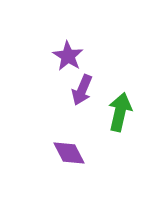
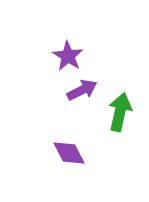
purple arrow: rotated 140 degrees counterclockwise
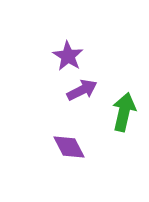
green arrow: moved 4 px right
purple diamond: moved 6 px up
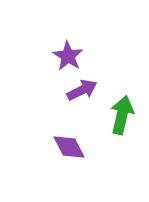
green arrow: moved 2 px left, 3 px down
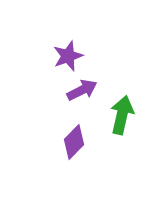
purple star: rotated 20 degrees clockwise
purple diamond: moved 5 px right, 5 px up; rotated 72 degrees clockwise
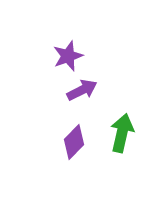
green arrow: moved 18 px down
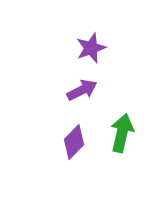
purple star: moved 23 px right, 8 px up
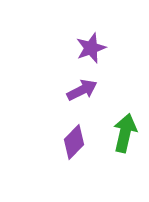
green arrow: moved 3 px right
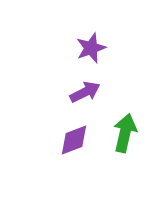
purple arrow: moved 3 px right, 2 px down
purple diamond: moved 2 px up; rotated 24 degrees clockwise
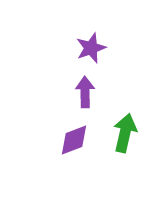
purple arrow: rotated 64 degrees counterclockwise
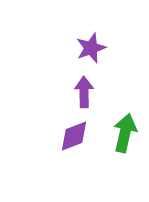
purple arrow: moved 1 px left
purple diamond: moved 4 px up
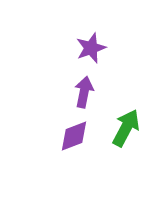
purple arrow: rotated 12 degrees clockwise
green arrow: moved 1 px right, 5 px up; rotated 15 degrees clockwise
